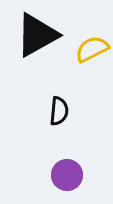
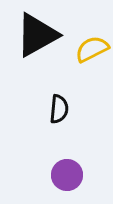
black semicircle: moved 2 px up
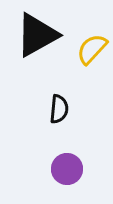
yellow semicircle: rotated 20 degrees counterclockwise
purple circle: moved 6 px up
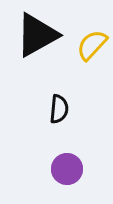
yellow semicircle: moved 4 px up
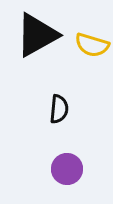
yellow semicircle: rotated 116 degrees counterclockwise
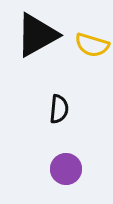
purple circle: moved 1 px left
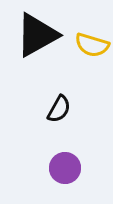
black semicircle: rotated 24 degrees clockwise
purple circle: moved 1 px left, 1 px up
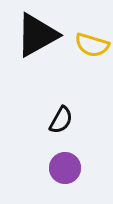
black semicircle: moved 2 px right, 11 px down
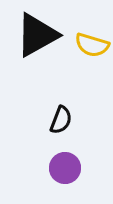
black semicircle: rotated 8 degrees counterclockwise
